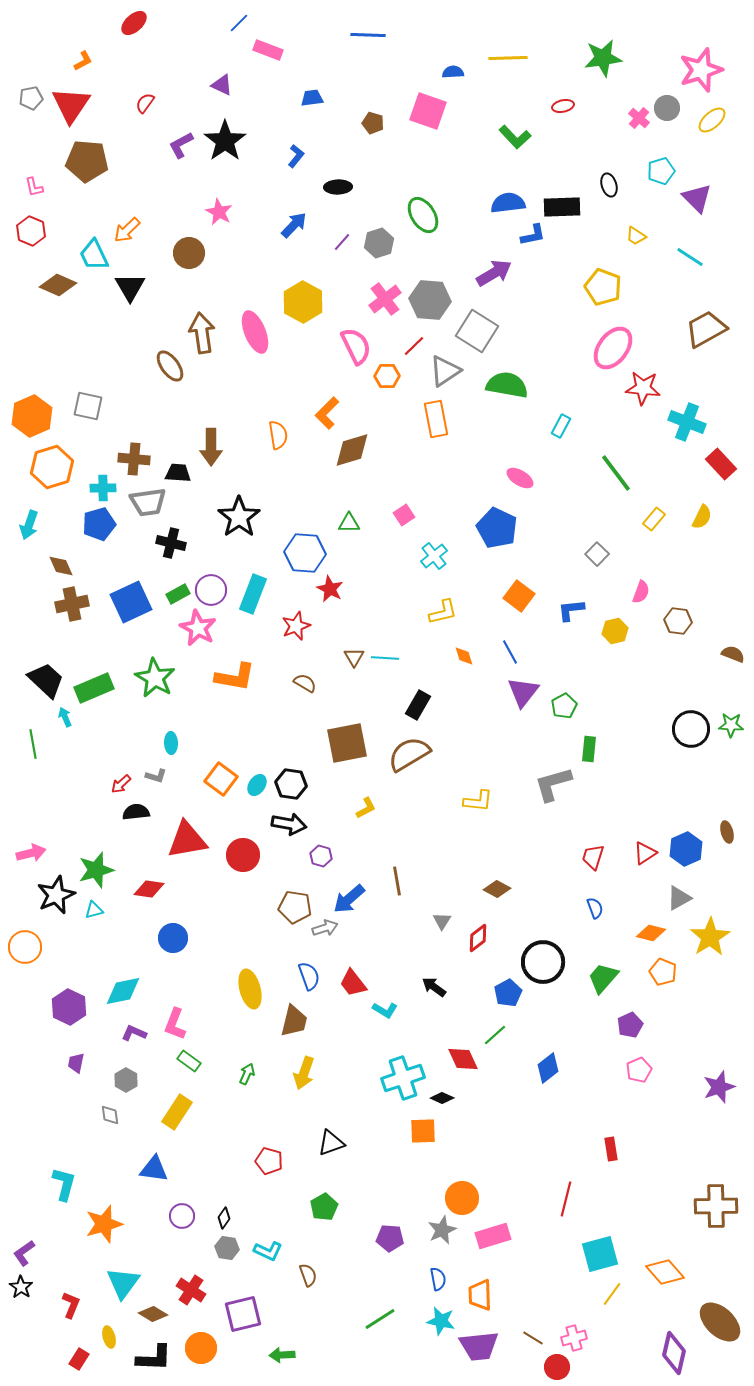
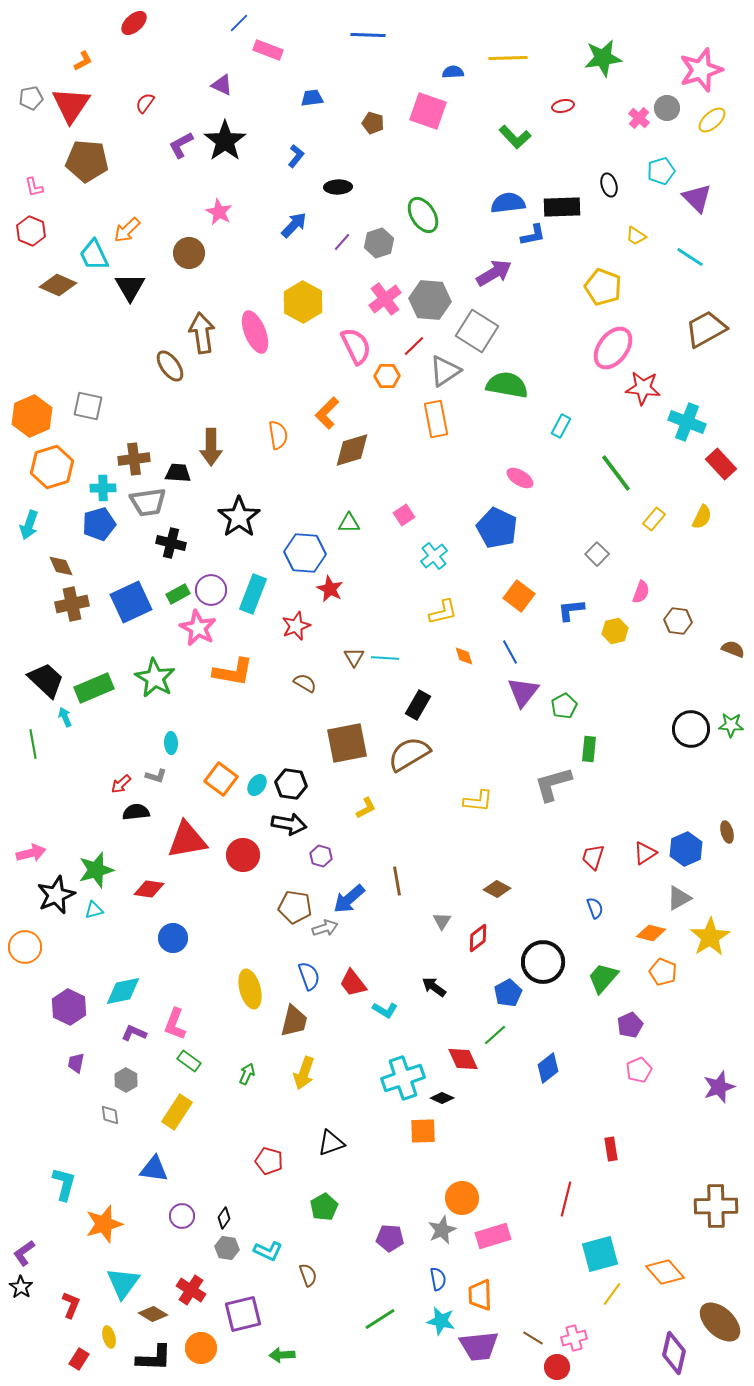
brown cross at (134, 459): rotated 12 degrees counterclockwise
brown semicircle at (733, 654): moved 5 px up
orange L-shape at (235, 677): moved 2 px left, 5 px up
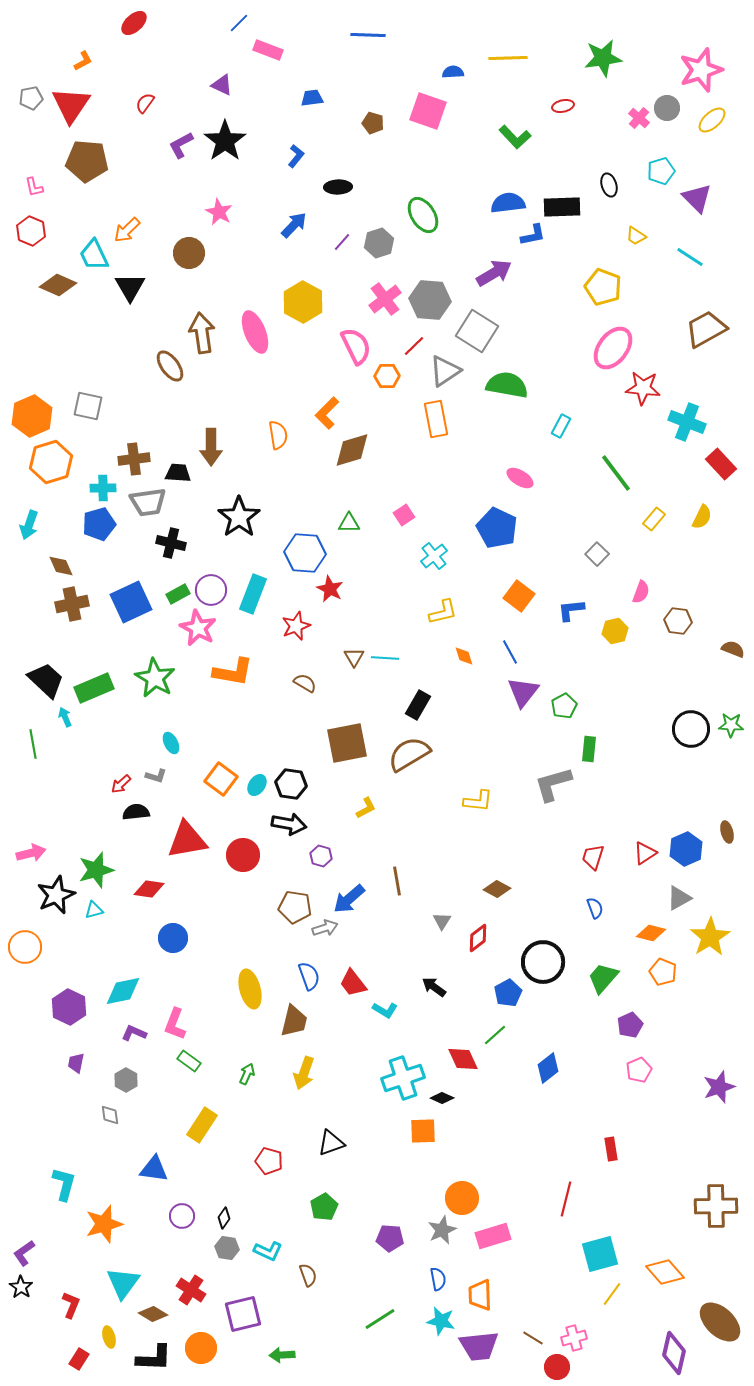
orange hexagon at (52, 467): moved 1 px left, 5 px up
cyan ellipse at (171, 743): rotated 25 degrees counterclockwise
yellow rectangle at (177, 1112): moved 25 px right, 13 px down
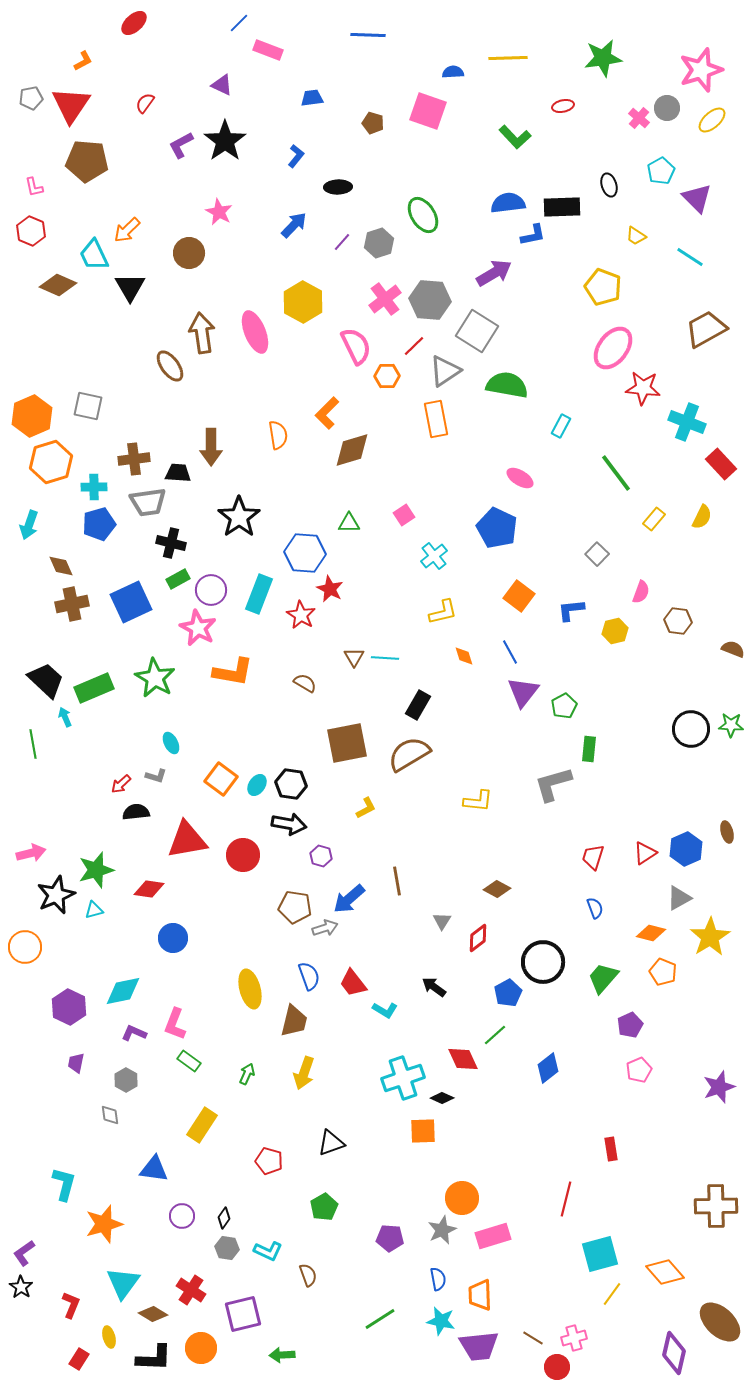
cyan pentagon at (661, 171): rotated 12 degrees counterclockwise
cyan cross at (103, 488): moved 9 px left, 1 px up
green rectangle at (178, 594): moved 15 px up
cyan rectangle at (253, 594): moved 6 px right
red star at (296, 626): moved 5 px right, 11 px up; rotated 20 degrees counterclockwise
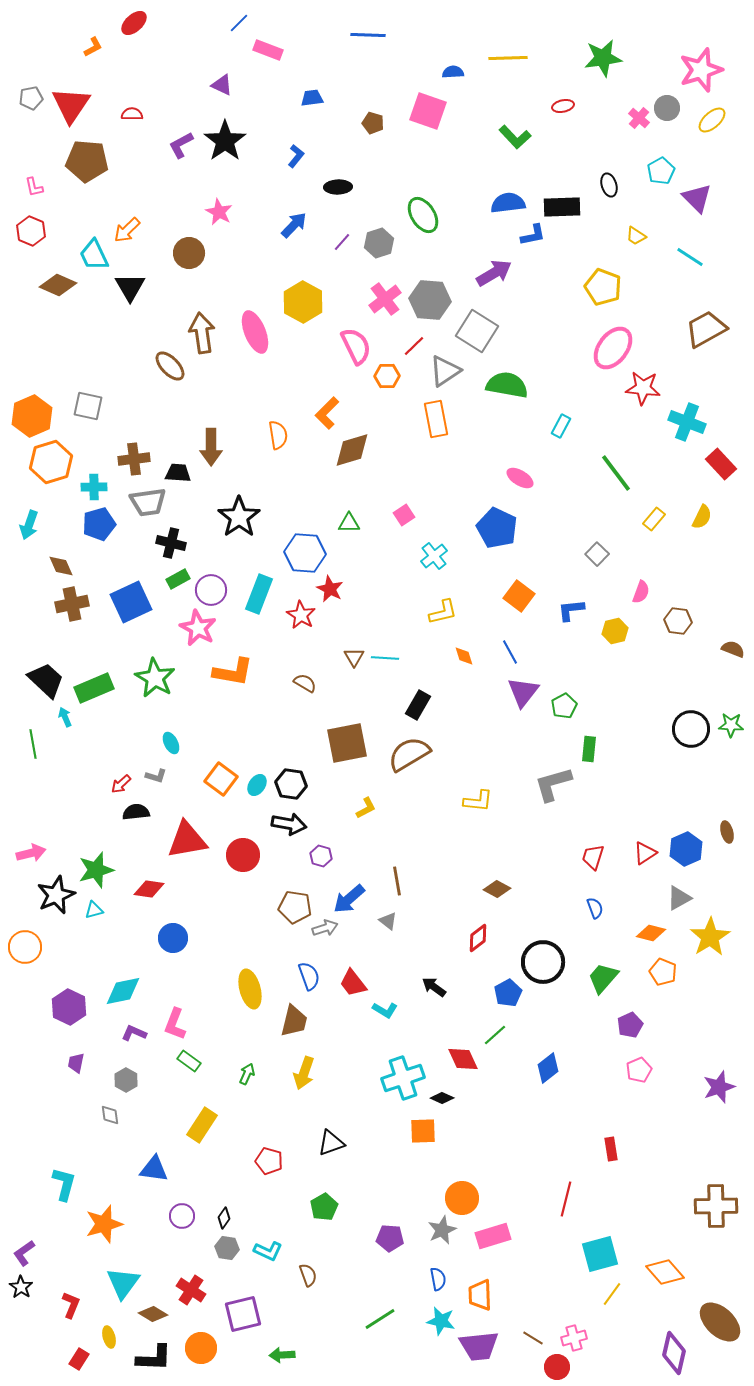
orange L-shape at (83, 61): moved 10 px right, 14 px up
red semicircle at (145, 103): moved 13 px left, 11 px down; rotated 55 degrees clockwise
brown ellipse at (170, 366): rotated 8 degrees counterclockwise
gray triangle at (442, 921): moved 54 px left; rotated 24 degrees counterclockwise
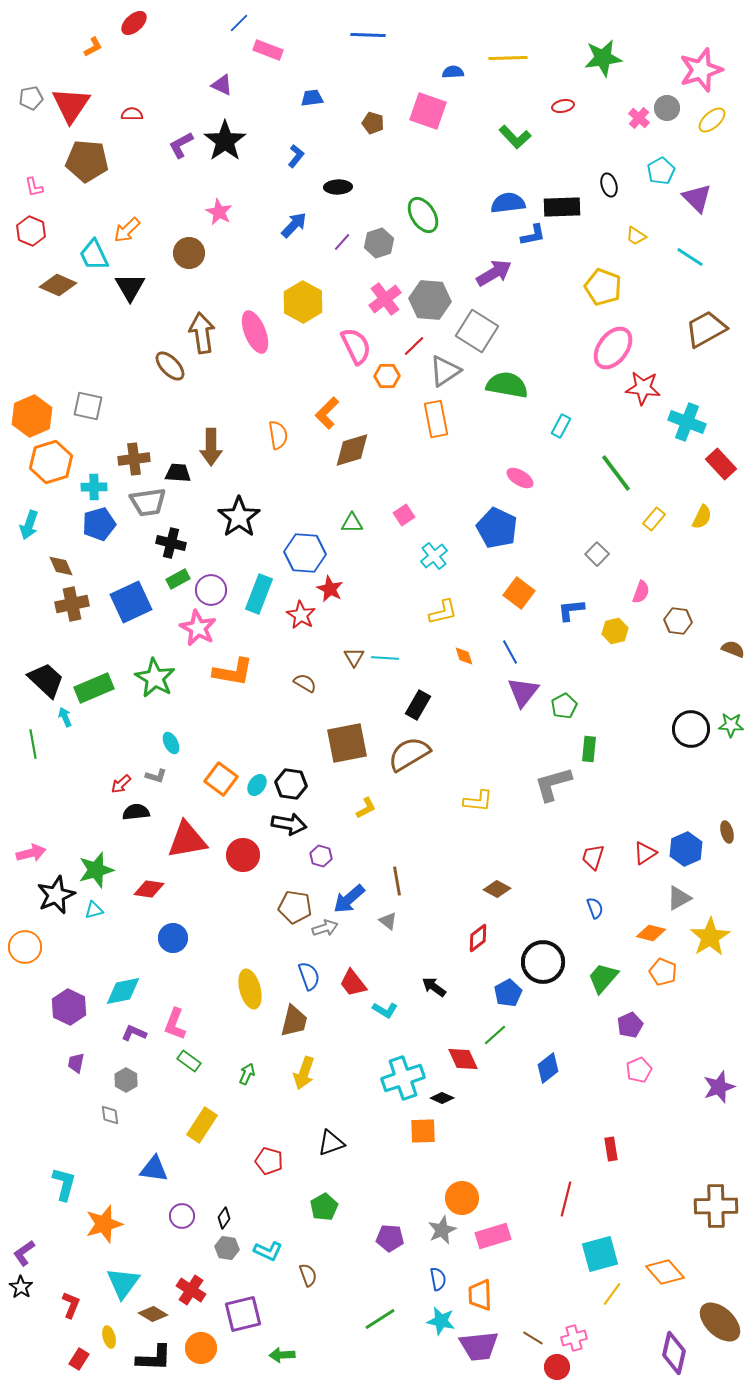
green triangle at (349, 523): moved 3 px right
orange square at (519, 596): moved 3 px up
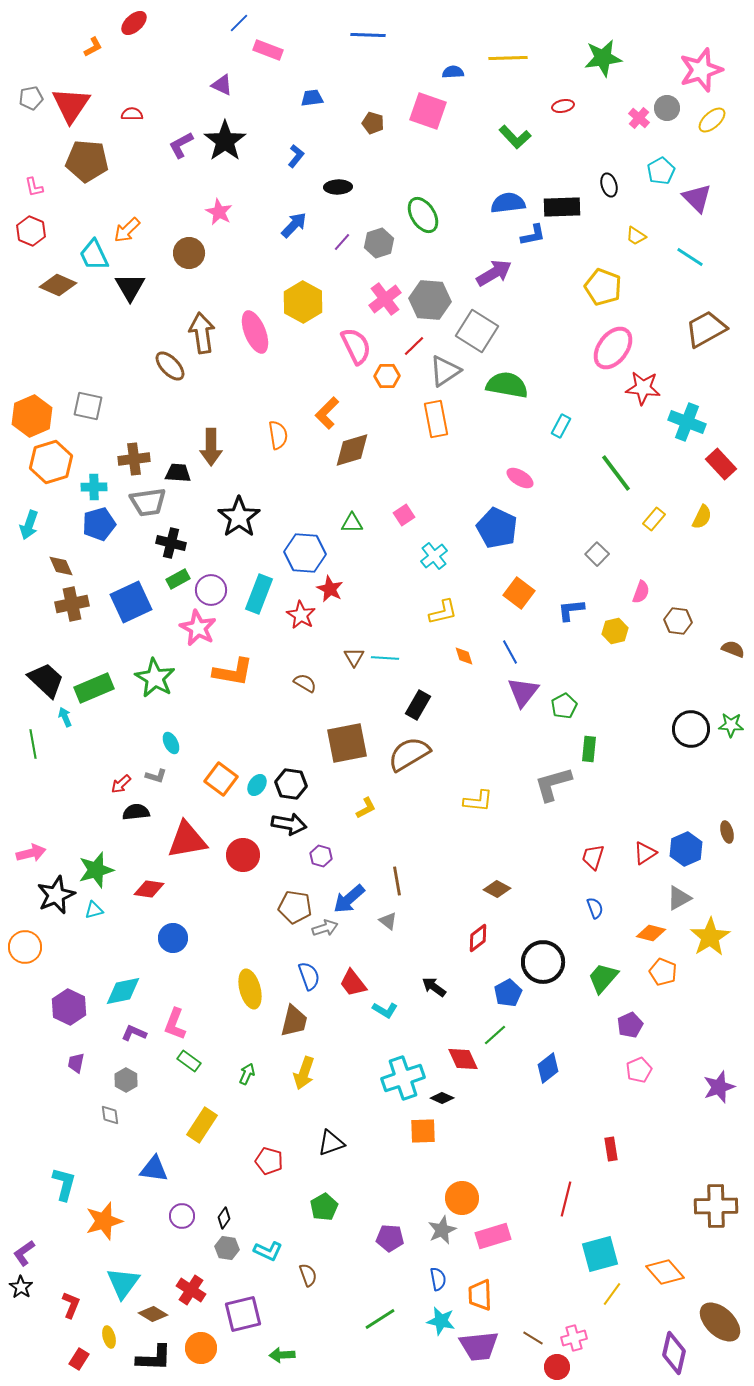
orange star at (104, 1224): moved 3 px up
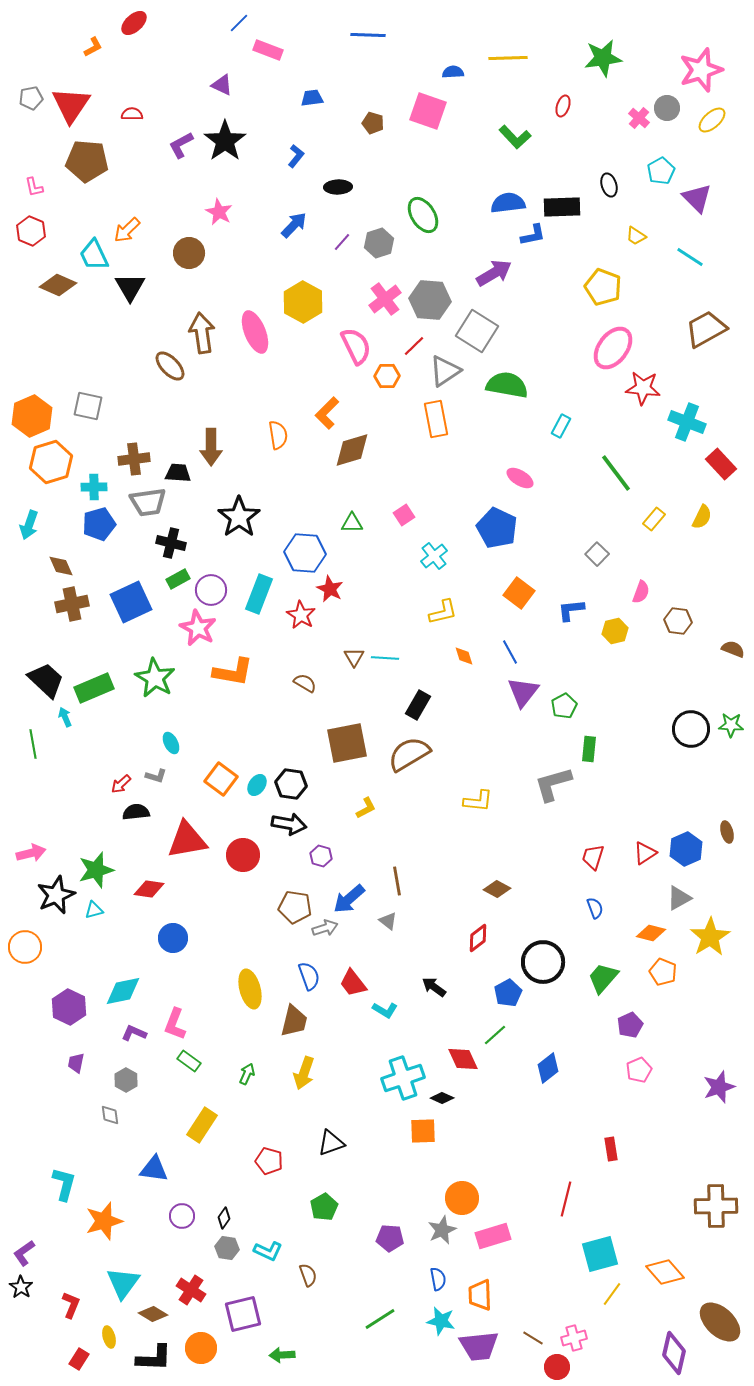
red ellipse at (563, 106): rotated 60 degrees counterclockwise
